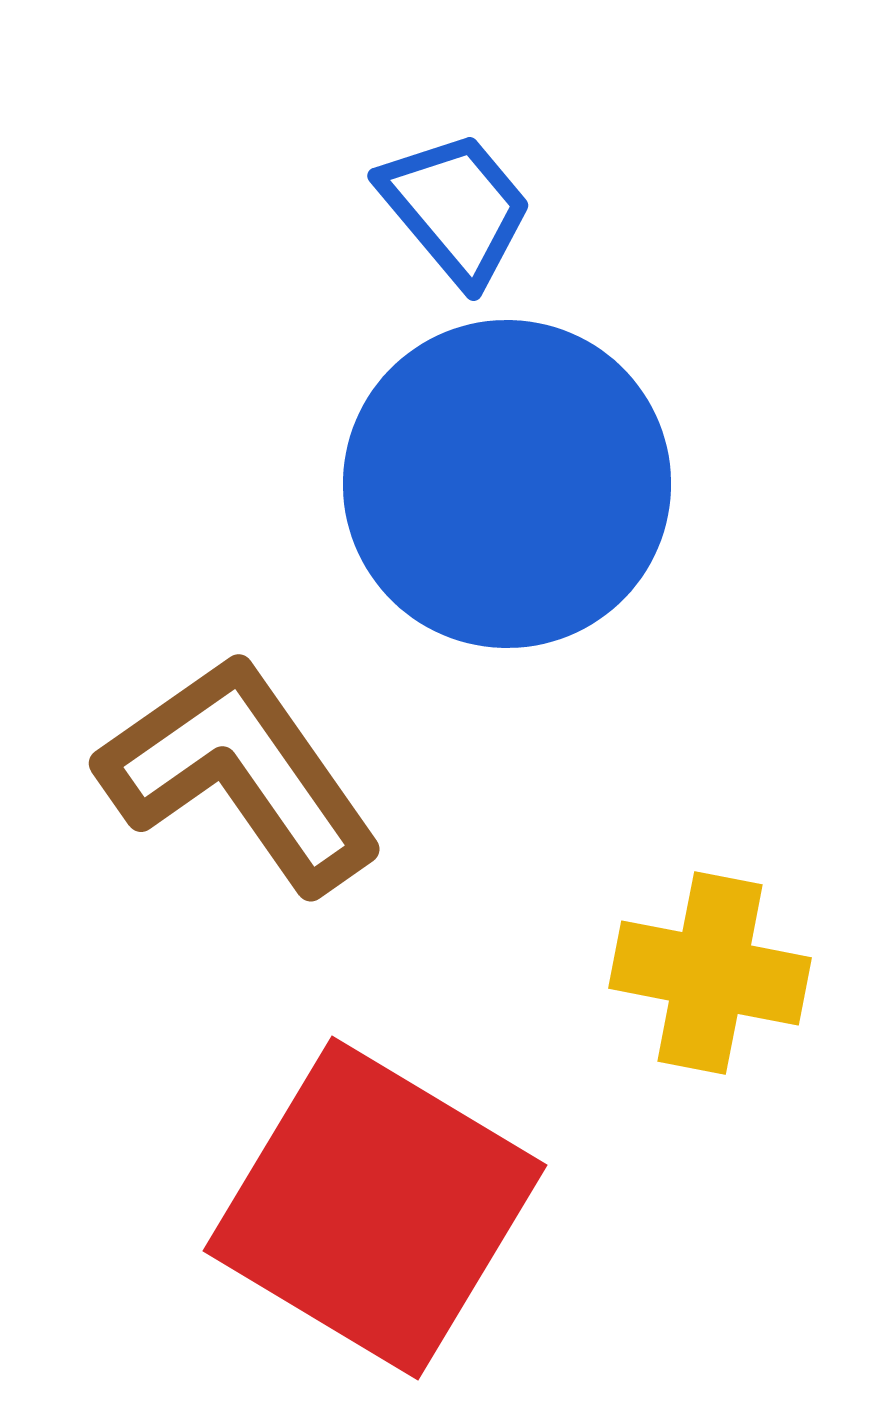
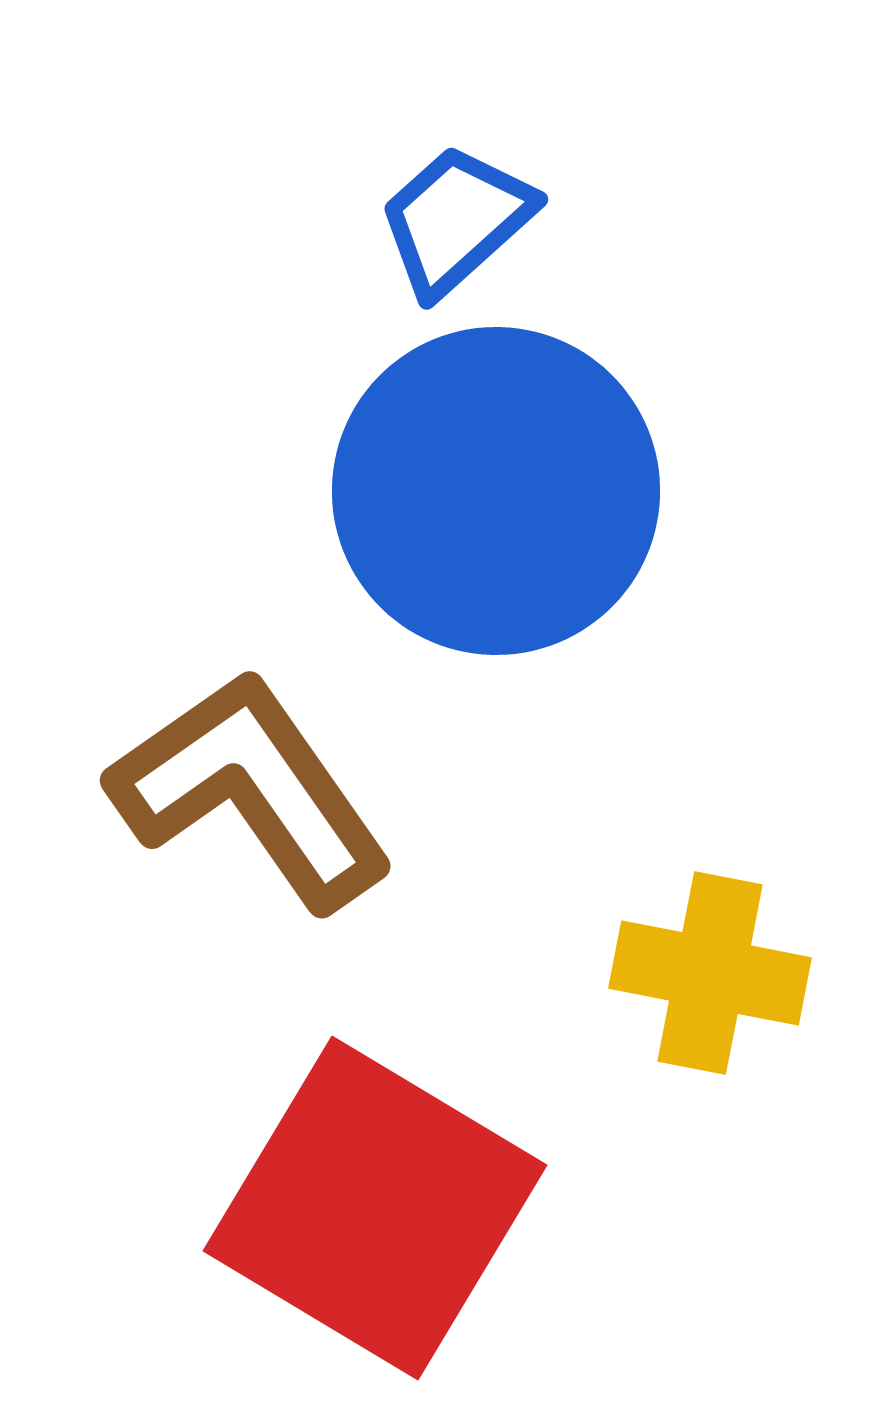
blue trapezoid: moved 12 px down; rotated 92 degrees counterclockwise
blue circle: moved 11 px left, 7 px down
brown L-shape: moved 11 px right, 17 px down
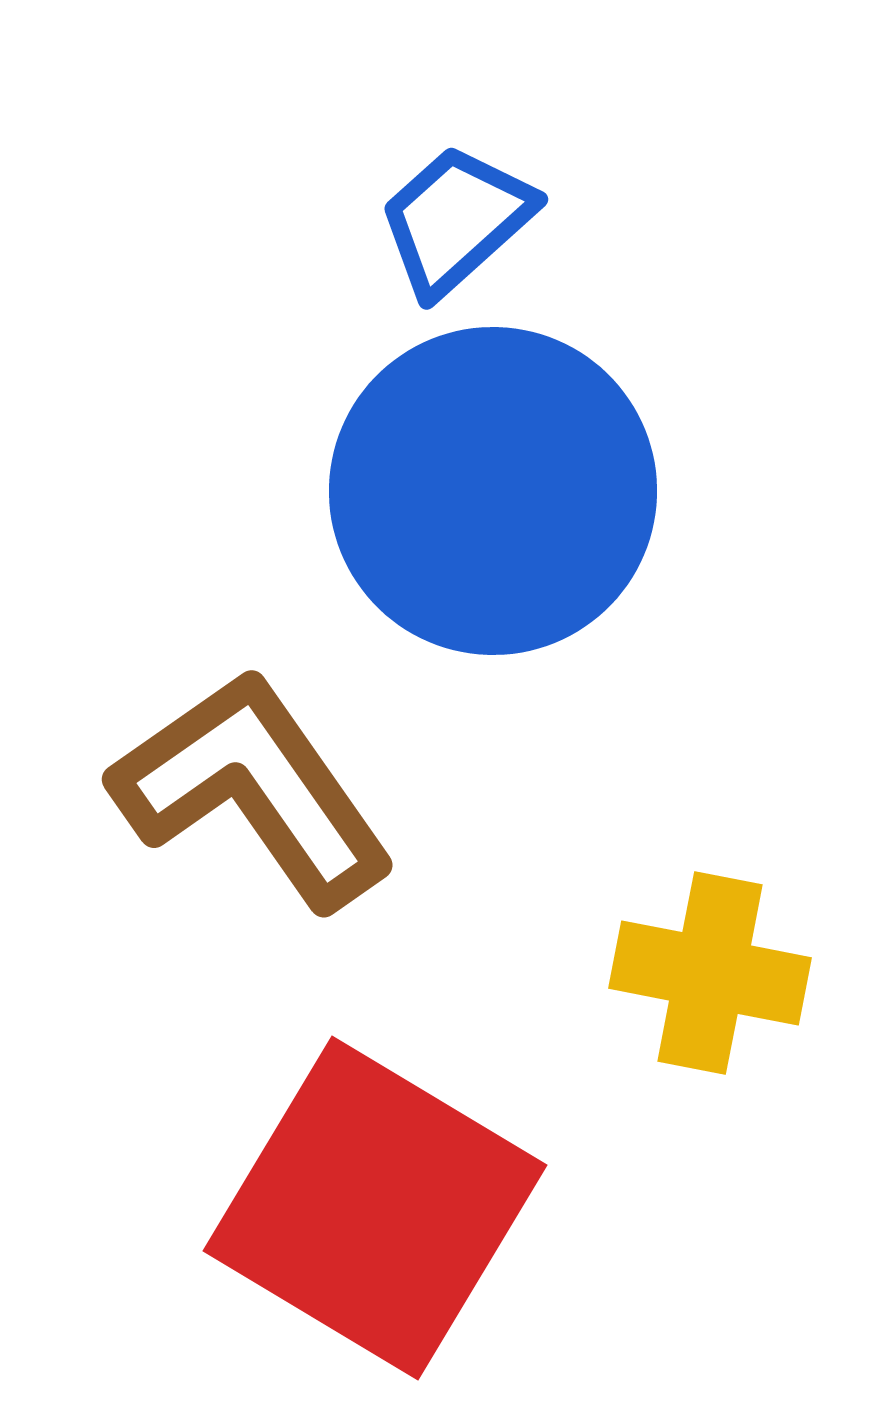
blue circle: moved 3 px left
brown L-shape: moved 2 px right, 1 px up
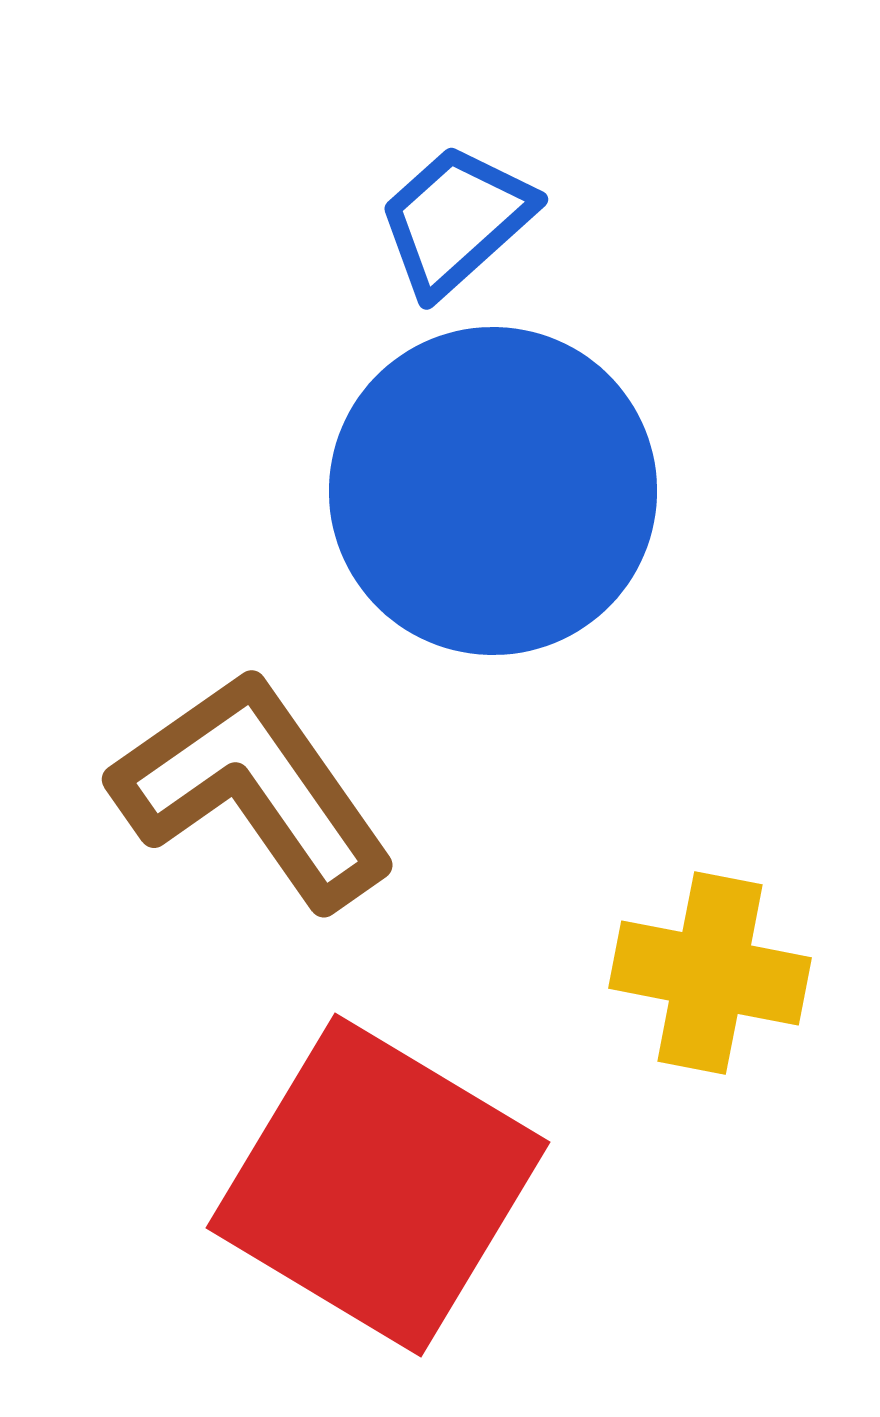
red square: moved 3 px right, 23 px up
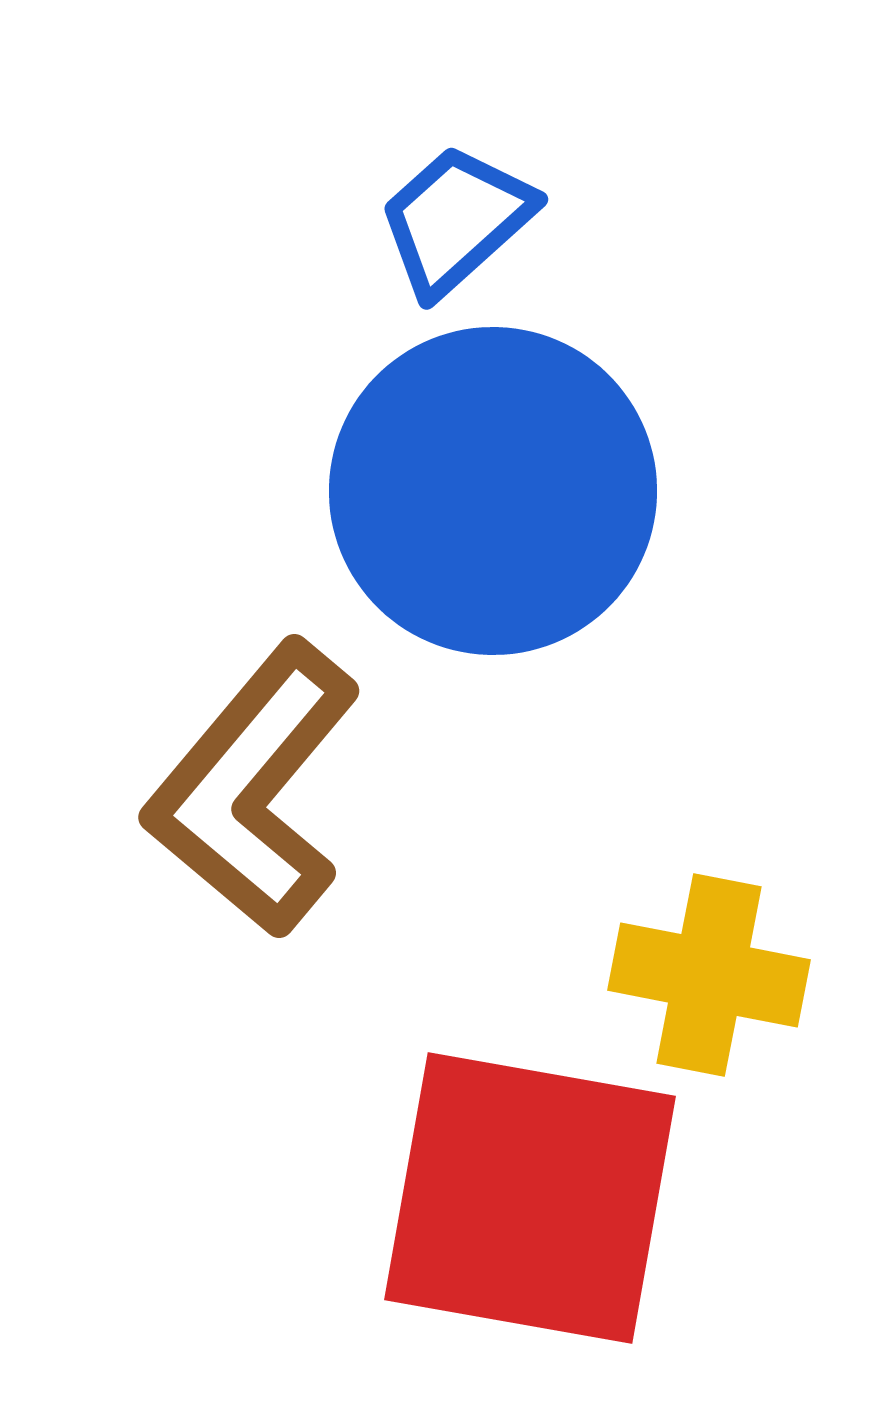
brown L-shape: rotated 105 degrees counterclockwise
yellow cross: moved 1 px left, 2 px down
red square: moved 152 px right, 13 px down; rotated 21 degrees counterclockwise
